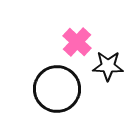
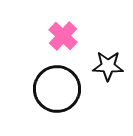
pink cross: moved 14 px left, 6 px up
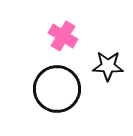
pink cross: rotated 12 degrees counterclockwise
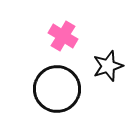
black star: rotated 20 degrees counterclockwise
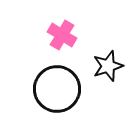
pink cross: moved 1 px left, 1 px up
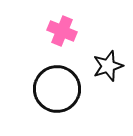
pink cross: moved 4 px up; rotated 8 degrees counterclockwise
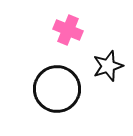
pink cross: moved 6 px right, 1 px up
